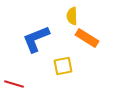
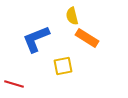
yellow semicircle: rotated 12 degrees counterclockwise
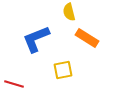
yellow semicircle: moved 3 px left, 4 px up
yellow square: moved 4 px down
